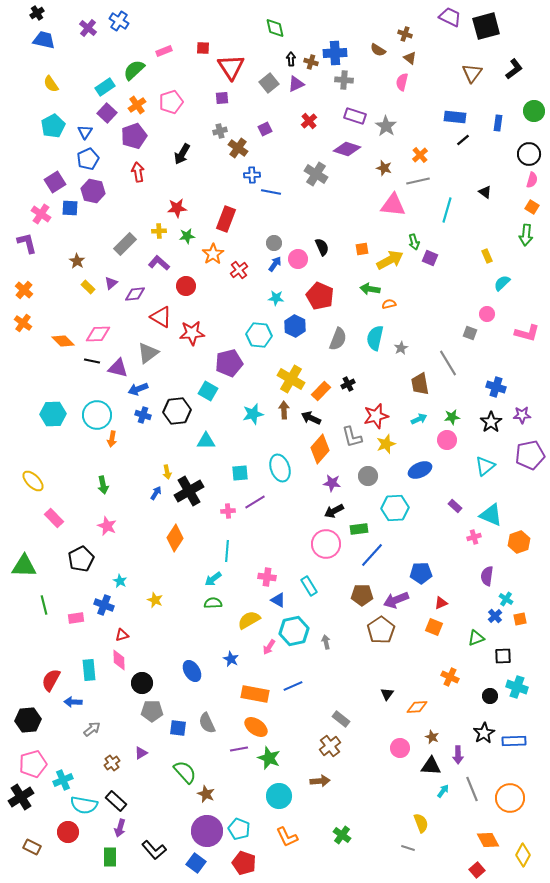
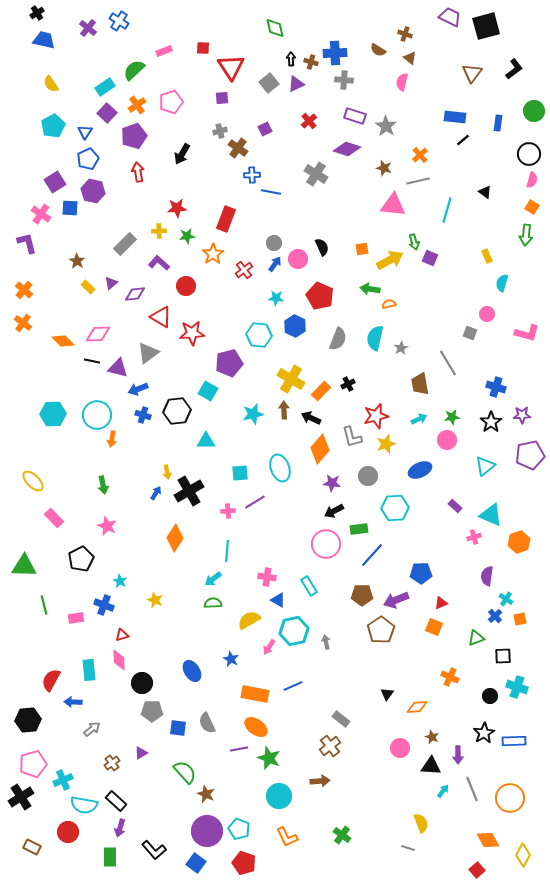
red cross at (239, 270): moved 5 px right
cyan semicircle at (502, 283): rotated 30 degrees counterclockwise
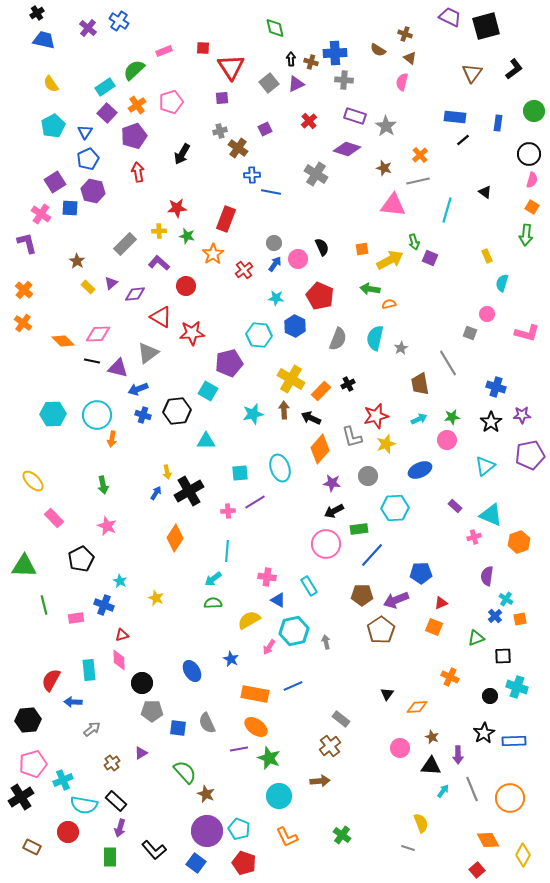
green star at (187, 236): rotated 21 degrees clockwise
yellow star at (155, 600): moved 1 px right, 2 px up
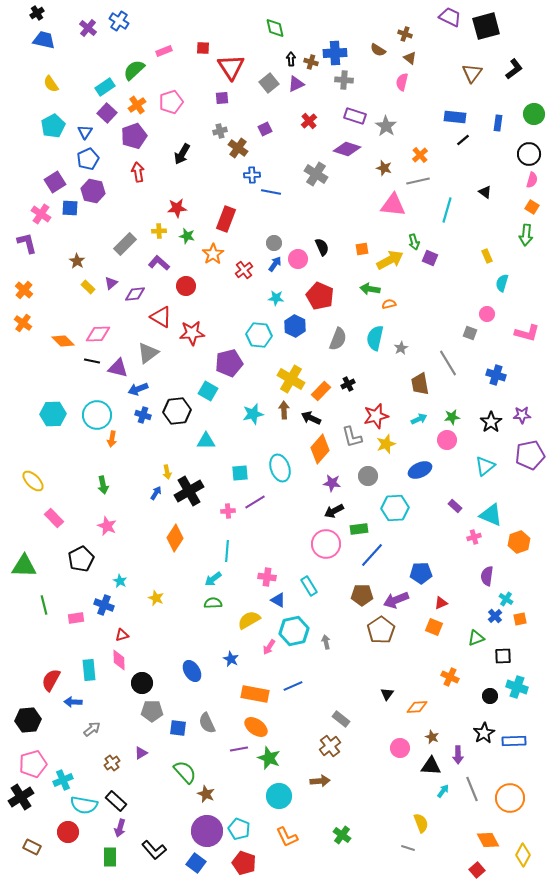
green circle at (534, 111): moved 3 px down
blue cross at (496, 387): moved 12 px up
